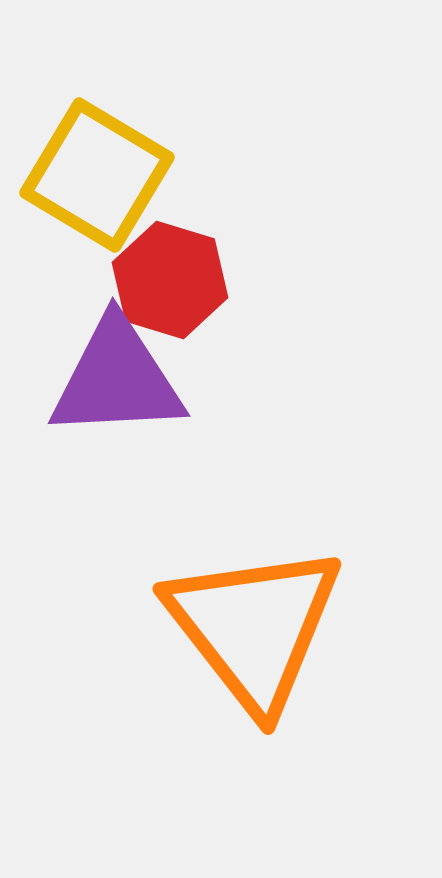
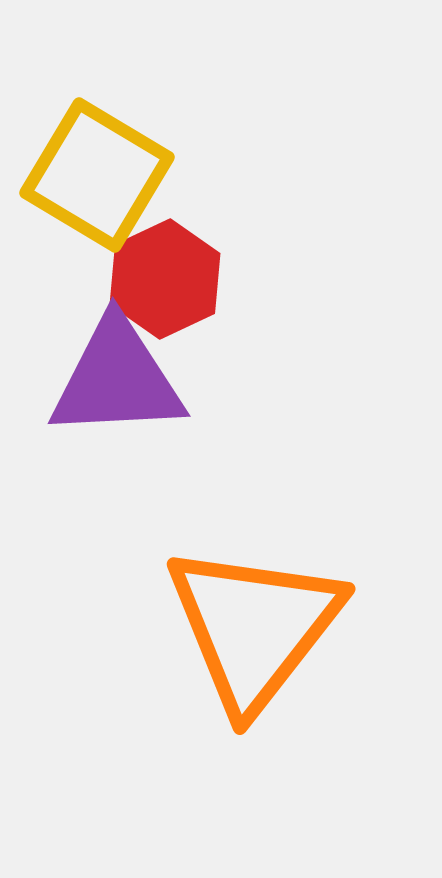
red hexagon: moved 5 px left, 1 px up; rotated 18 degrees clockwise
orange triangle: rotated 16 degrees clockwise
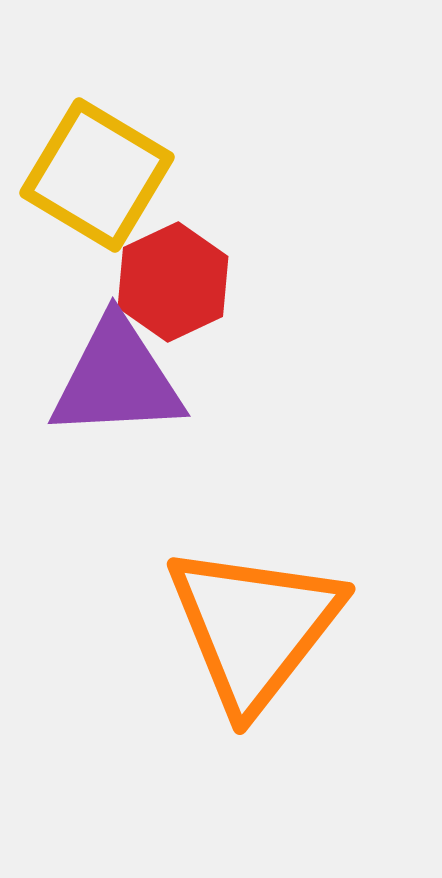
red hexagon: moved 8 px right, 3 px down
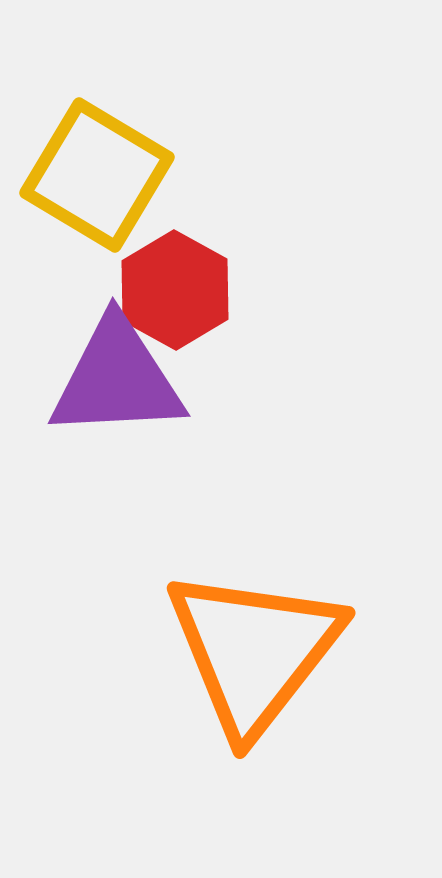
red hexagon: moved 2 px right, 8 px down; rotated 6 degrees counterclockwise
orange triangle: moved 24 px down
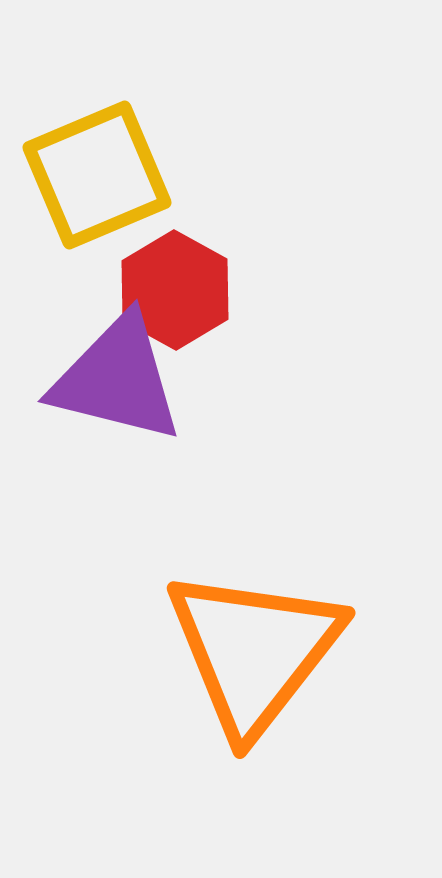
yellow square: rotated 36 degrees clockwise
purple triangle: rotated 17 degrees clockwise
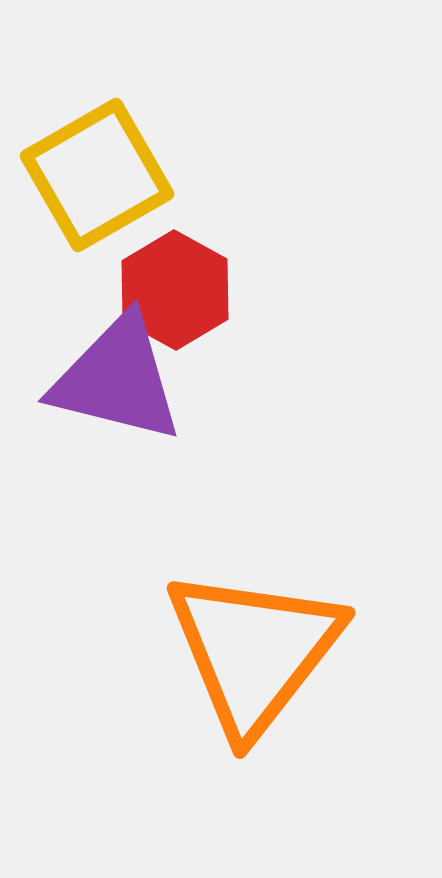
yellow square: rotated 7 degrees counterclockwise
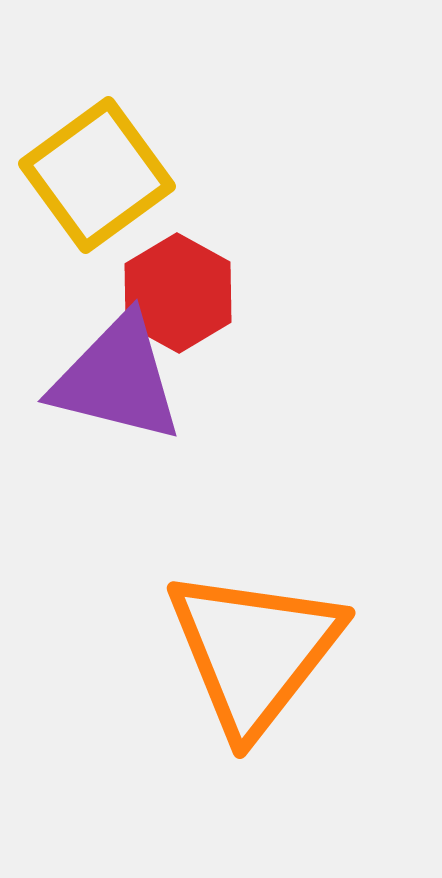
yellow square: rotated 6 degrees counterclockwise
red hexagon: moved 3 px right, 3 px down
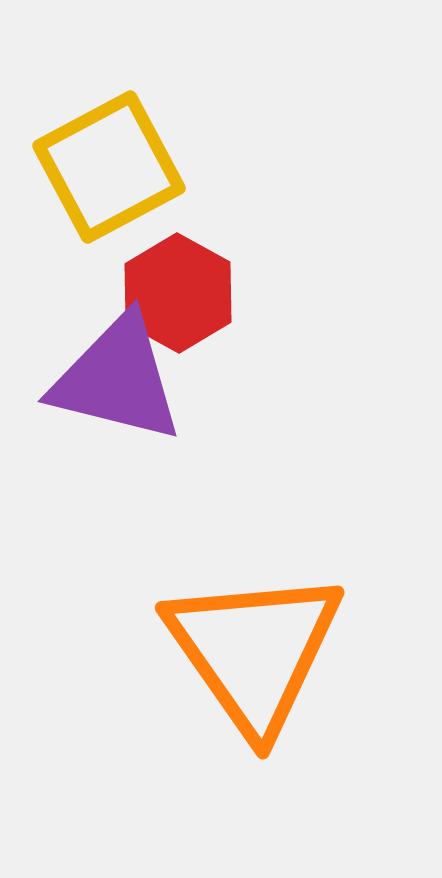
yellow square: moved 12 px right, 8 px up; rotated 8 degrees clockwise
orange triangle: rotated 13 degrees counterclockwise
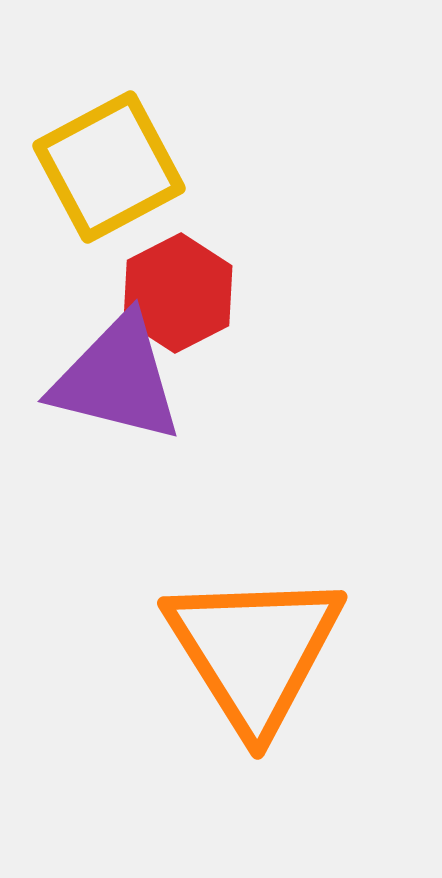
red hexagon: rotated 4 degrees clockwise
orange triangle: rotated 3 degrees clockwise
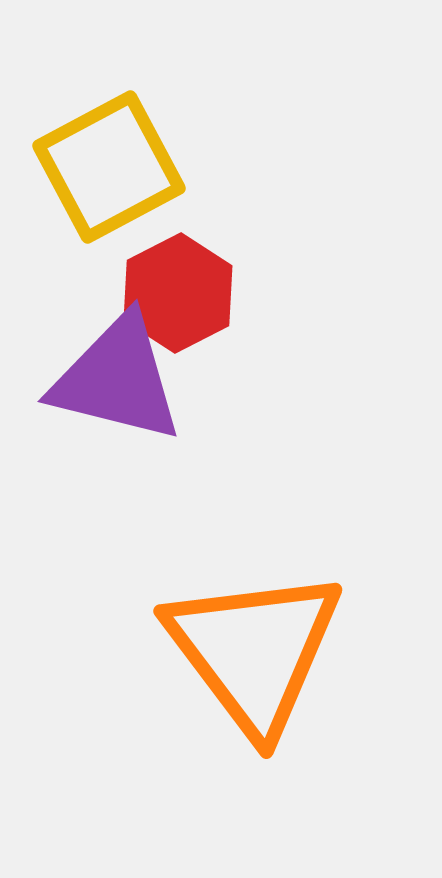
orange triangle: rotated 5 degrees counterclockwise
